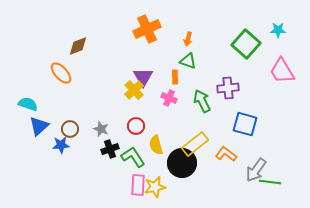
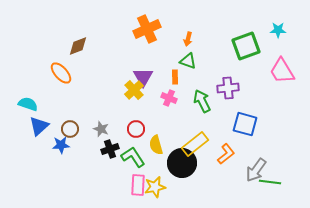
green square: moved 2 px down; rotated 28 degrees clockwise
red circle: moved 3 px down
orange L-shape: rotated 105 degrees clockwise
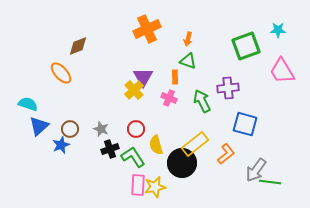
blue star: rotated 18 degrees counterclockwise
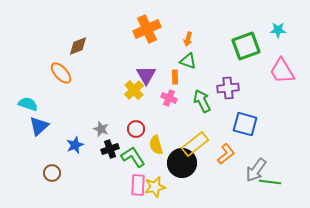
purple triangle: moved 3 px right, 2 px up
brown circle: moved 18 px left, 44 px down
blue star: moved 14 px right
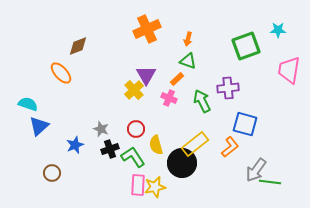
pink trapezoid: moved 7 px right, 1 px up; rotated 40 degrees clockwise
orange rectangle: moved 2 px right, 2 px down; rotated 48 degrees clockwise
orange L-shape: moved 4 px right, 7 px up
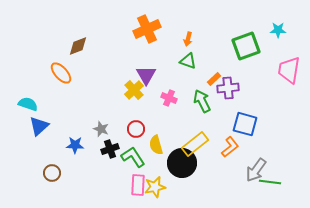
orange rectangle: moved 37 px right
blue star: rotated 24 degrees clockwise
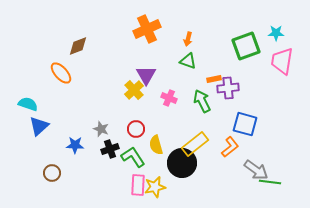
cyan star: moved 2 px left, 3 px down
pink trapezoid: moved 7 px left, 9 px up
orange rectangle: rotated 32 degrees clockwise
gray arrow: rotated 90 degrees counterclockwise
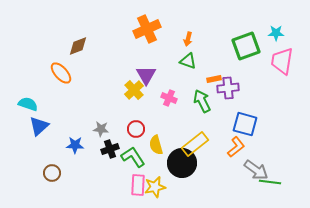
gray star: rotated 14 degrees counterclockwise
orange L-shape: moved 6 px right
